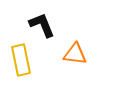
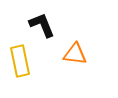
yellow rectangle: moved 1 px left, 1 px down
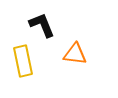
yellow rectangle: moved 3 px right
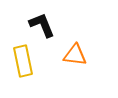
orange triangle: moved 1 px down
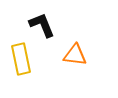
yellow rectangle: moved 2 px left, 2 px up
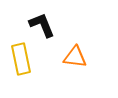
orange triangle: moved 2 px down
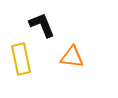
orange triangle: moved 3 px left
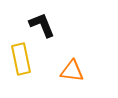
orange triangle: moved 14 px down
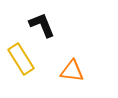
yellow rectangle: rotated 20 degrees counterclockwise
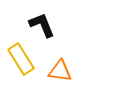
orange triangle: moved 12 px left
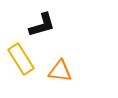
black L-shape: rotated 96 degrees clockwise
